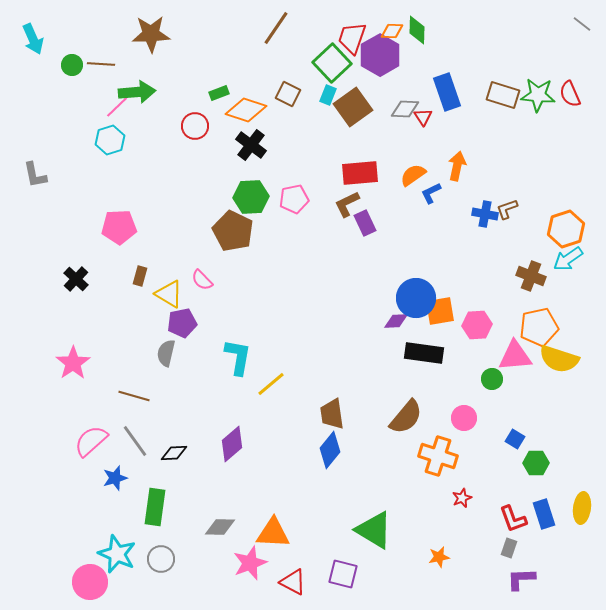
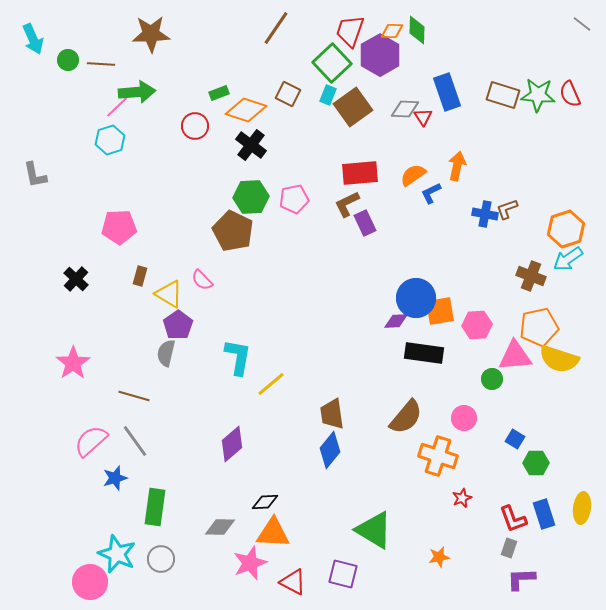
red trapezoid at (352, 38): moved 2 px left, 7 px up
green circle at (72, 65): moved 4 px left, 5 px up
purple pentagon at (182, 323): moved 4 px left, 2 px down; rotated 24 degrees counterclockwise
black diamond at (174, 453): moved 91 px right, 49 px down
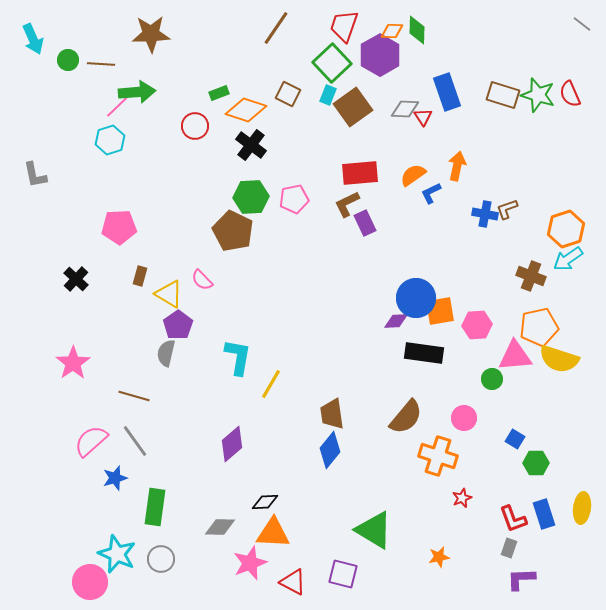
red trapezoid at (350, 31): moved 6 px left, 5 px up
green star at (538, 95): rotated 12 degrees clockwise
yellow line at (271, 384): rotated 20 degrees counterclockwise
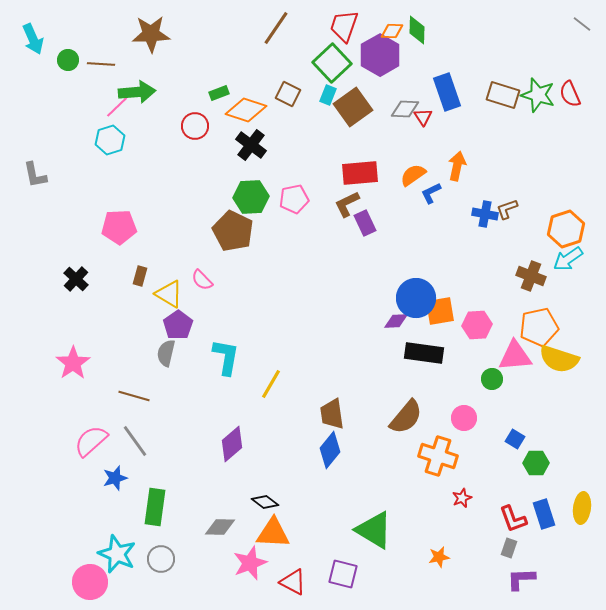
cyan L-shape at (238, 357): moved 12 px left
black diamond at (265, 502): rotated 40 degrees clockwise
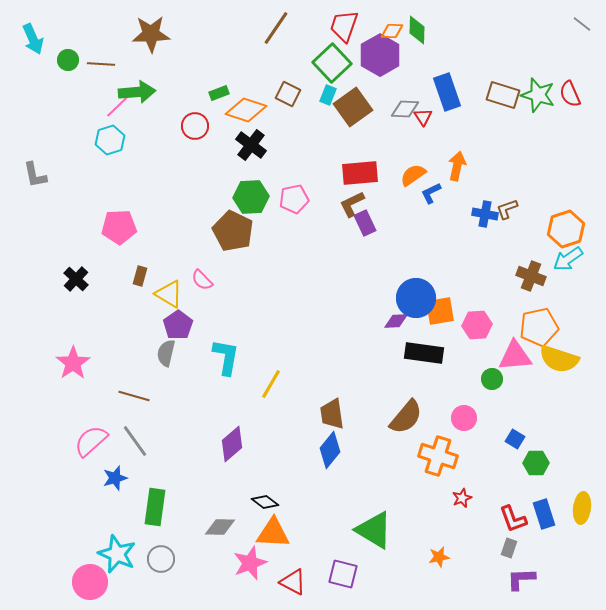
brown L-shape at (347, 204): moved 5 px right
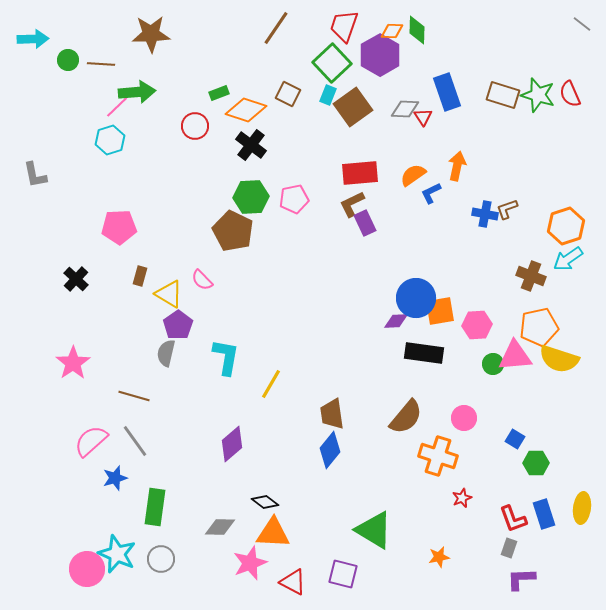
cyan arrow at (33, 39): rotated 68 degrees counterclockwise
orange hexagon at (566, 229): moved 3 px up
green circle at (492, 379): moved 1 px right, 15 px up
pink circle at (90, 582): moved 3 px left, 13 px up
